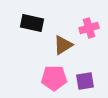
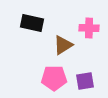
pink cross: rotated 18 degrees clockwise
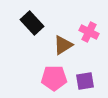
black rectangle: rotated 35 degrees clockwise
pink cross: moved 4 px down; rotated 24 degrees clockwise
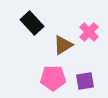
pink cross: rotated 18 degrees clockwise
pink pentagon: moved 1 px left
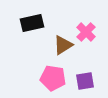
black rectangle: rotated 60 degrees counterclockwise
pink cross: moved 3 px left
pink pentagon: rotated 10 degrees clockwise
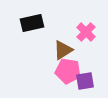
brown triangle: moved 5 px down
pink pentagon: moved 15 px right, 7 px up
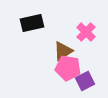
brown triangle: moved 1 px down
pink pentagon: moved 3 px up
purple square: rotated 18 degrees counterclockwise
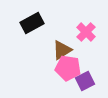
black rectangle: rotated 15 degrees counterclockwise
brown triangle: moved 1 px left, 1 px up
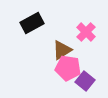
purple square: rotated 24 degrees counterclockwise
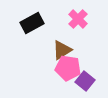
pink cross: moved 8 px left, 13 px up
